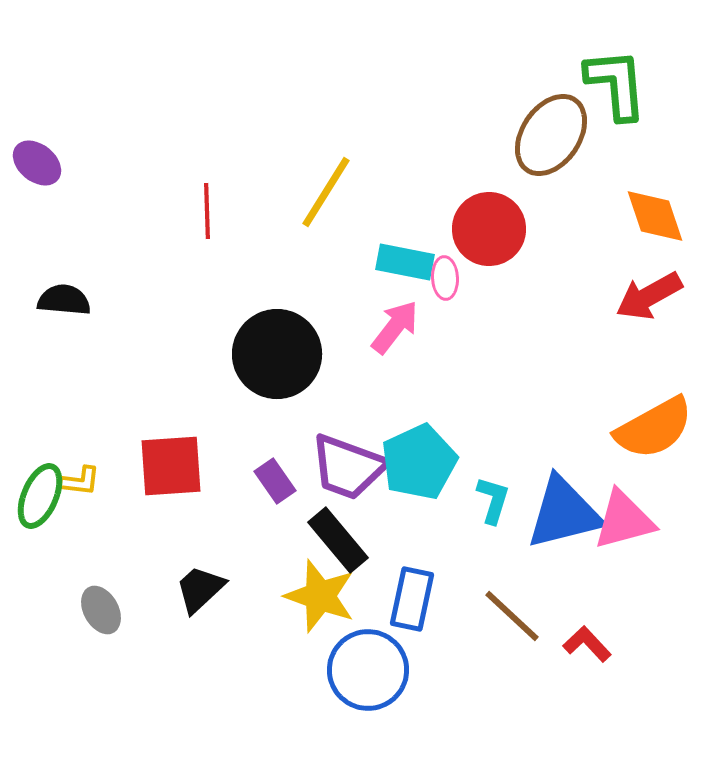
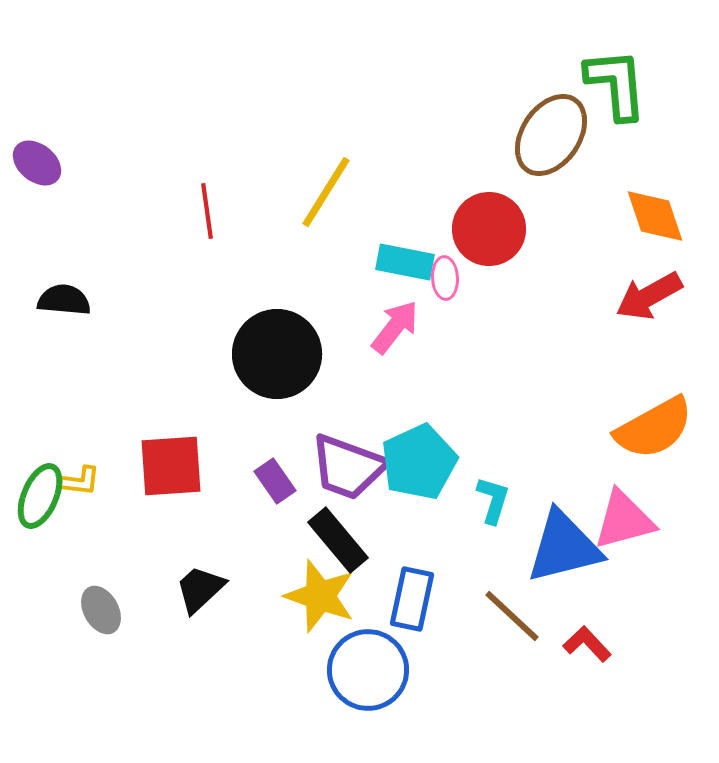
red line: rotated 6 degrees counterclockwise
blue triangle: moved 34 px down
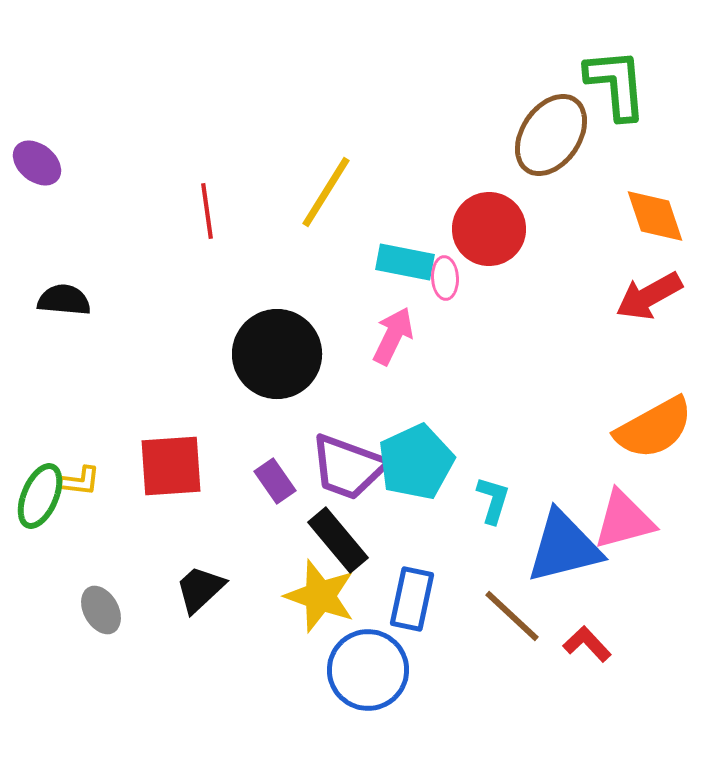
pink arrow: moved 2 px left, 9 px down; rotated 12 degrees counterclockwise
cyan pentagon: moved 3 px left
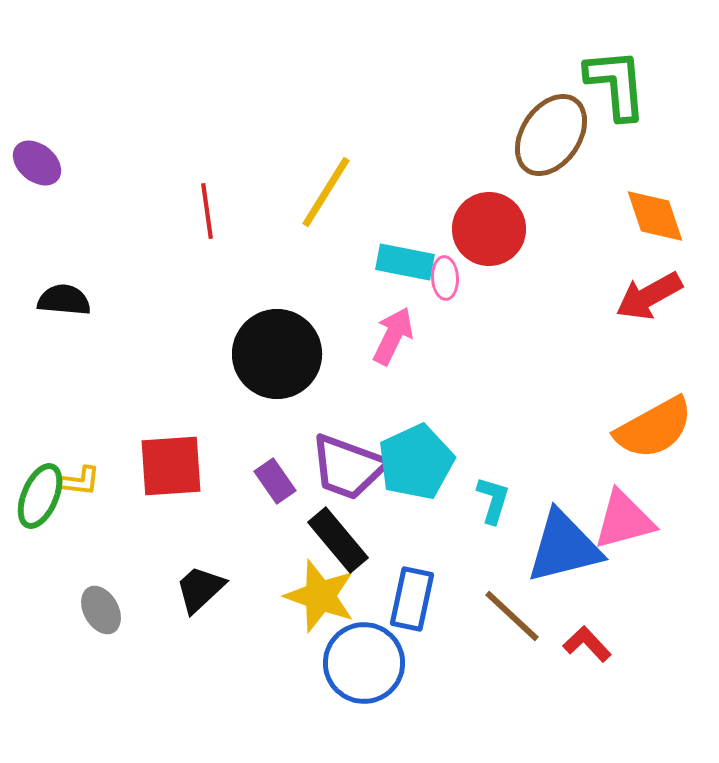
blue circle: moved 4 px left, 7 px up
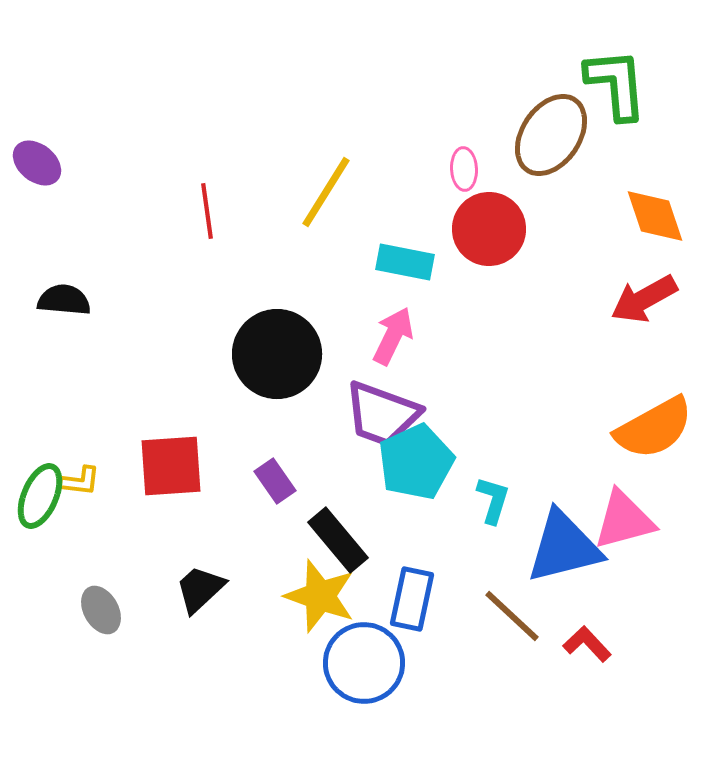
pink ellipse: moved 19 px right, 109 px up
red arrow: moved 5 px left, 3 px down
purple trapezoid: moved 34 px right, 53 px up
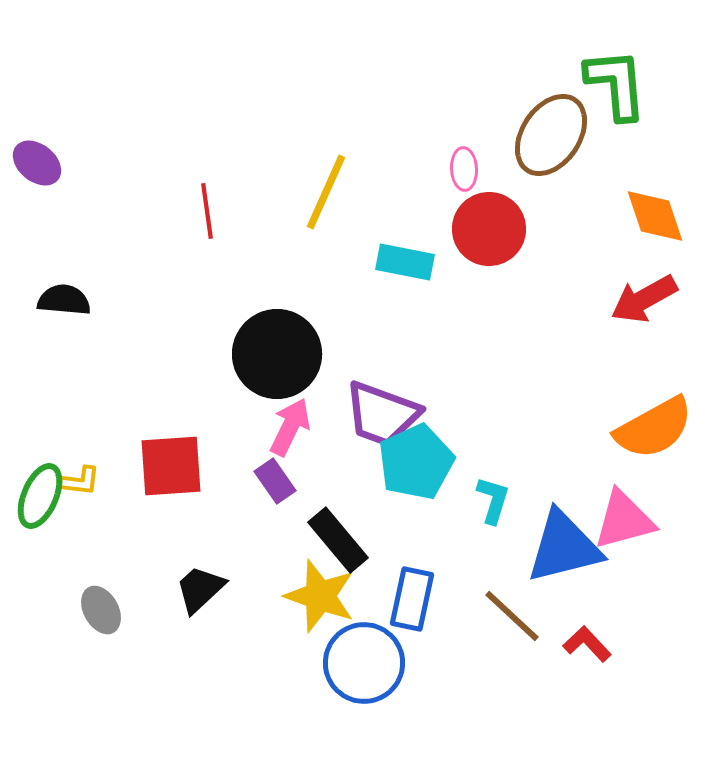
yellow line: rotated 8 degrees counterclockwise
pink arrow: moved 103 px left, 91 px down
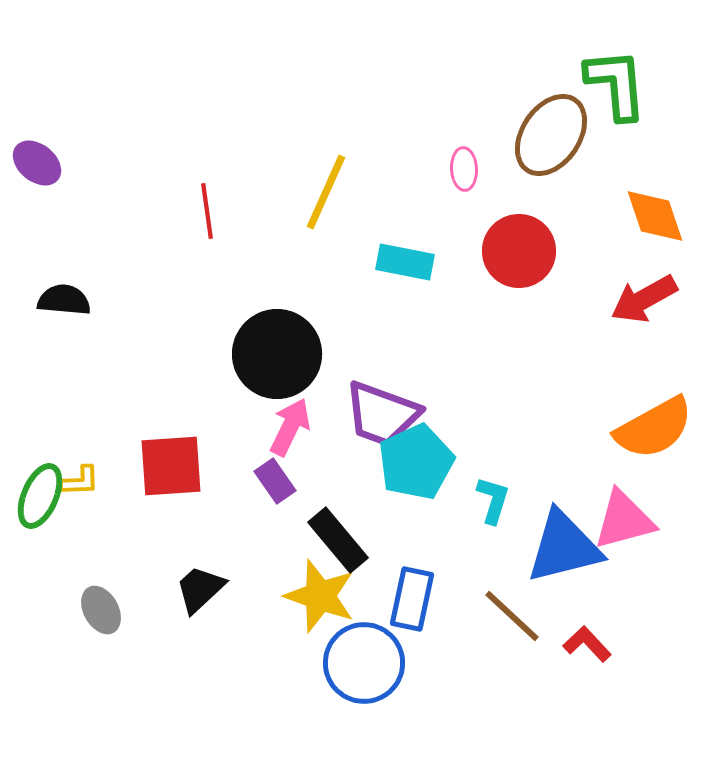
red circle: moved 30 px right, 22 px down
yellow L-shape: rotated 9 degrees counterclockwise
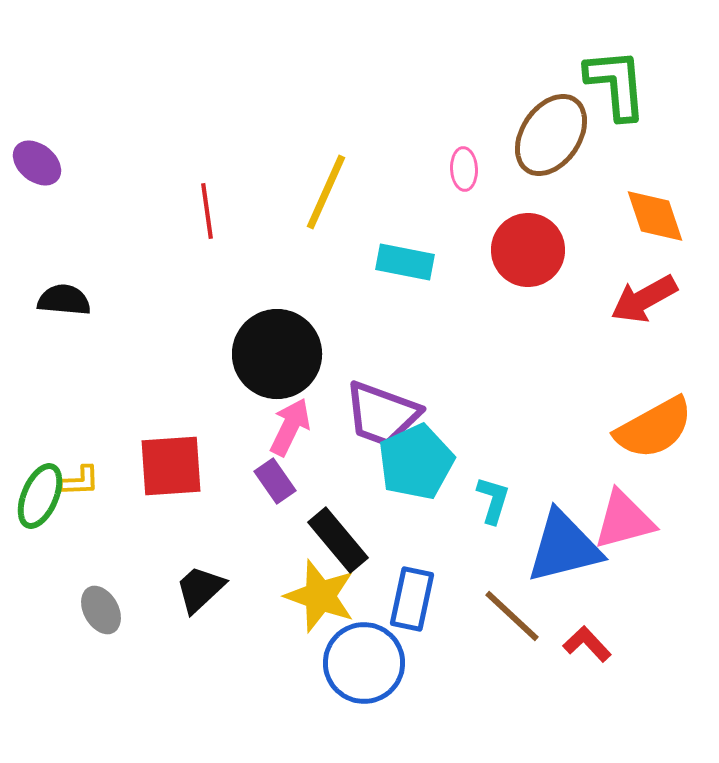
red circle: moved 9 px right, 1 px up
